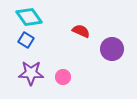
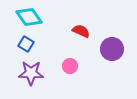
blue square: moved 4 px down
pink circle: moved 7 px right, 11 px up
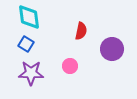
cyan diamond: rotated 28 degrees clockwise
red semicircle: rotated 78 degrees clockwise
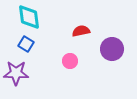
red semicircle: rotated 114 degrees counterclockwise
pink circle: moved 5 px up
purple star: moved 15 px left
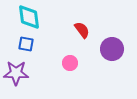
red semicircle: moved 1 px right, 1 px up; rotated 66 degrees clockwise
blue square: rotated 21 degrees counterclockwise
pink circle: moved 2 px down
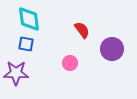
cyan diamond: moved 2 px down
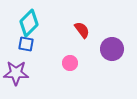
cyan diamond: moved 4 px down; rotated 52 degrees clockwise
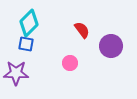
purple circle: moved 1 px left, 3 px up
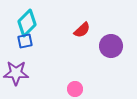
cyan diamond: moved 2 px left
red semicircle: rotated 84 degrees clockwise
blue square: moved 1 px left, 3 px up; rotated 21 degrees counterclockwise
pink circle: moved 5 px right, 26 px down
